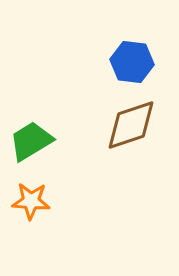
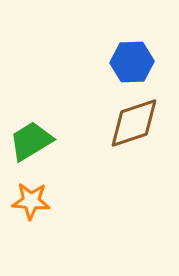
blue hexagon: rotated 9 degrees counterclockwise
brown diamond: moved 3 px right, 2 px up
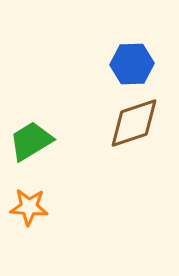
blue hexagon: moved 2 px down
orange star: moved 2 px left, 6 px down
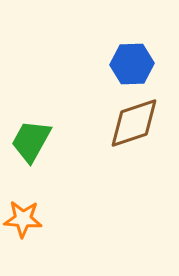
green trapezoid: rotated 30 degrees counterclockwise
orange star: moved 6 px left, 12 px down
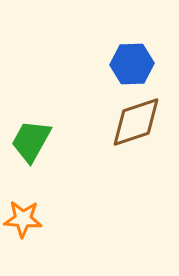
brown diamond: moved 2 px right, 1 px up
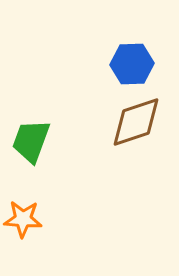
green trapezoid: rotated 9 degrees counterclockwise
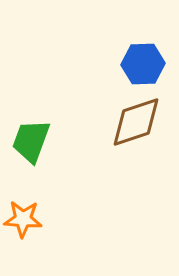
blue hexagon: moved 11 px right
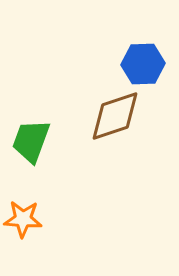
brown diamond: moved 21 px left, 6 px up
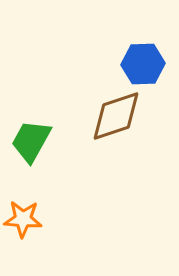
brown diamond: moved 1 px right
green trapezoid: rotated 9 degrees clockwise
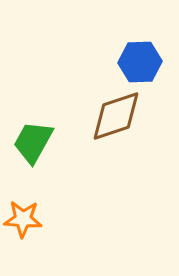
blue hexagon: moved 3 px left, 2 px up
green trapezoid: moved 2 px right, 1 px down
